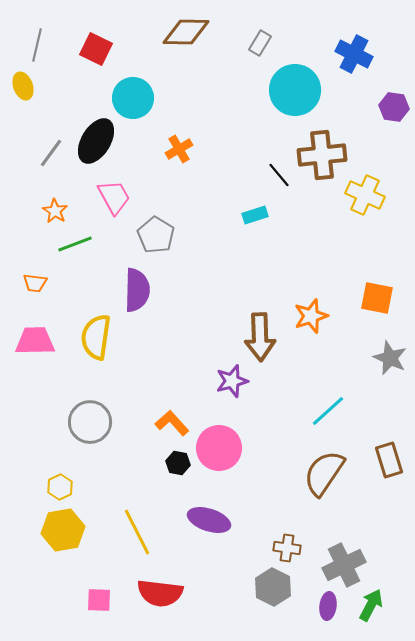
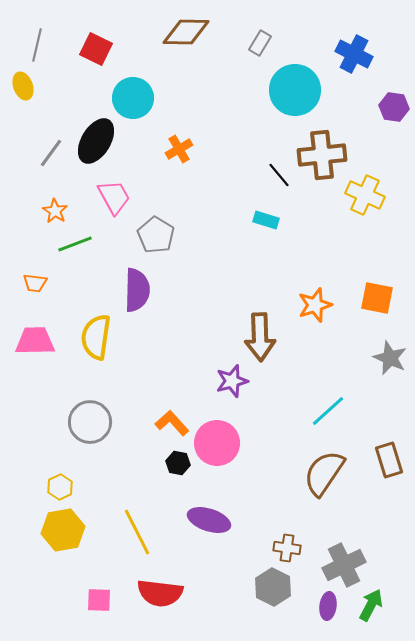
cyan rectangle at (255, 215): moved 11 px right, 5 px down; rotated 35 degrees clockwise
orange star at (311, 316): moved 4 px right, 11 px up
pink circle at (219, 448): moved 2 px left, 5 px up
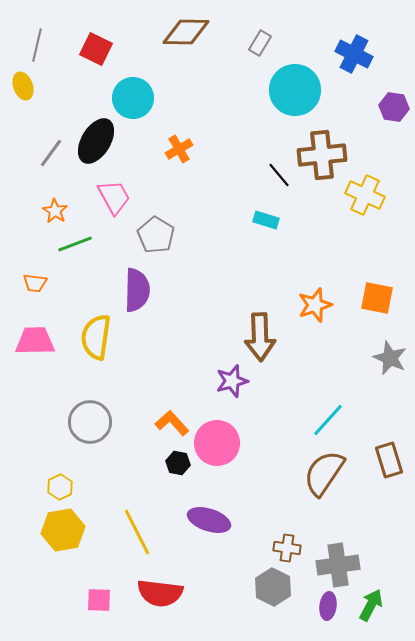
cyan line at (328, 411): moved 9 px down; rotated 6 degrees counterclockwise
gray cross at (344, 565): moved 6 px left; rotated 18 degrees clockwise
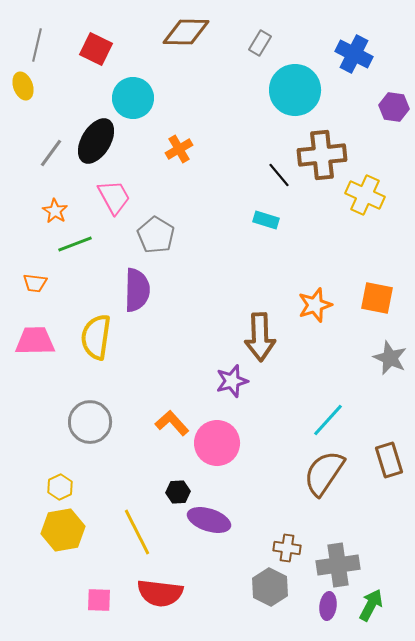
black hexagon at (178, 463): moved 29 px down; rotated 15 degrees counterclockwise
gray hexagon at (273, 587): moved 3 px left
